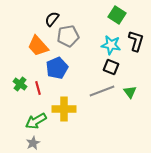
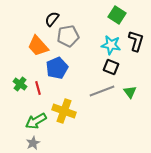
yellow cross: moved 2 px down; rotated 20 degrees clockwise
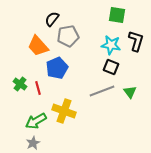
green square: rotated 24 degrees counterclockwise
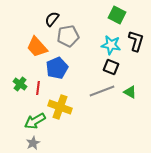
green square: rotated 18 degrees clockwise
orange trapezoid: moved 1 px left, 1 px down
red line: rotated 24 degrees clockwise
green triangle: rotated 24 degrees counterclockwise
yellow cross: moved 4 px left, 4 px up
green arrow: moved 1 px left
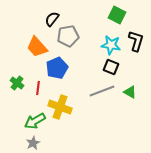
green cross: moved 3 px left, 1 px up
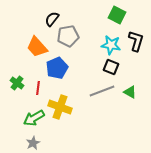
green arrow: moved 1 px left, 3 px up
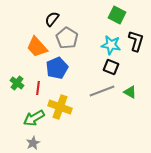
gray pentagon: moved 1 px left, 2 px down; rotated 30 degrees counterclockwise
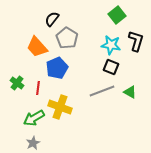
green square: rotated 24 degrees clockwise
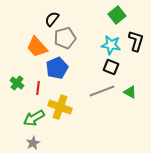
gray pentagon: moved 2 px left; rotated 25 degrees clockwise
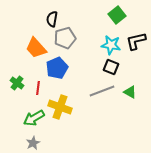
black semicircle: rotated 28 degrees counterclockwise
black L-shape: rotated 120 degrees counterclockwise
orange trapezoid: moved 1 px left, 1 px down
